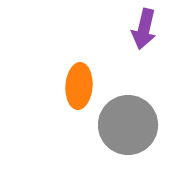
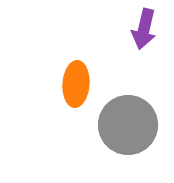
orange ellipse: moved 3 px left, 2 px up
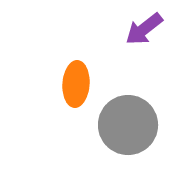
purple arrow: rotated 39 degrees clockwise
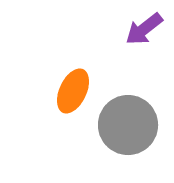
orange ellipse: moved 3 px left, 7 px down; rotated 21 degrees clockwise
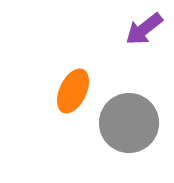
gray circle: moved 1 px right, 2 px up
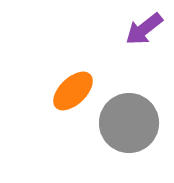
orange ellipse: rotated 21 degrees clockwise
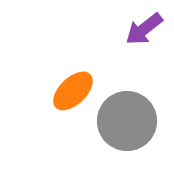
gray circle: moved 2 px left, 2 px up
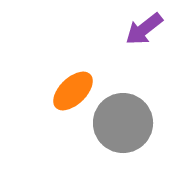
gray circle: moved 4 px left, 2 px down
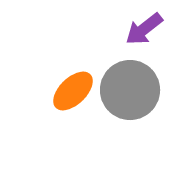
gray circle: moved 7 px right, 33 px up
